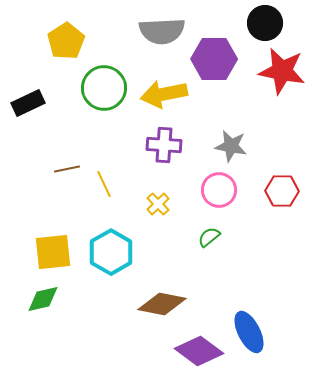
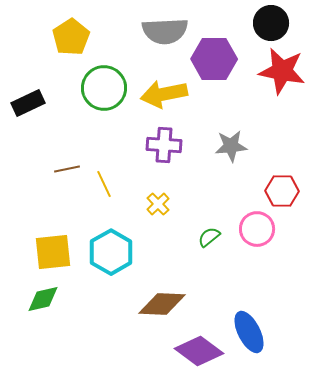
black circle: moved 6 px right
gray semicircle: moved 3 px right
yellow pentagon: moved 5 px right, 4 px up
gray star: rotated 16 degrees counterclockwise
pink circle: moved 38 px right, 39 px down
brown diamond: rotated 9 degrees counterclockwise
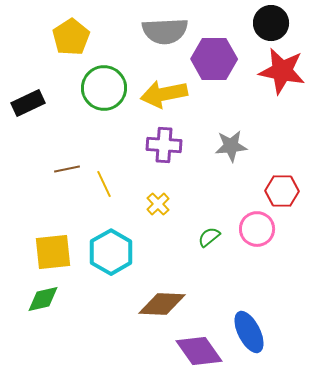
purple diamond: rotated 18 degrees clockwise
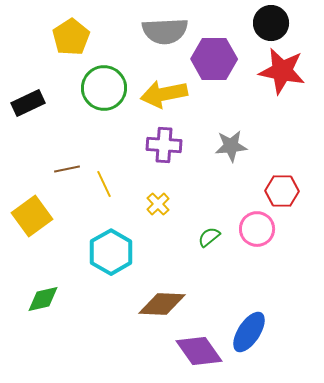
yellow square: moved 21 px left, 36 px up; rotated 30 degrees counterclockwise
blue ellipse: rotated 60 degrees clockwise
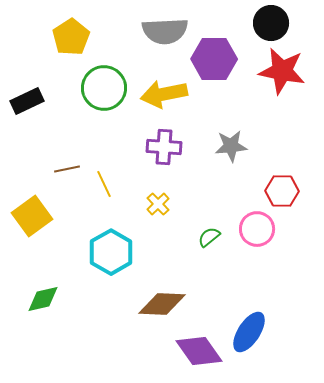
black rectangle: moved 1 px left, 2 px up
purple cross: moved 2 px down
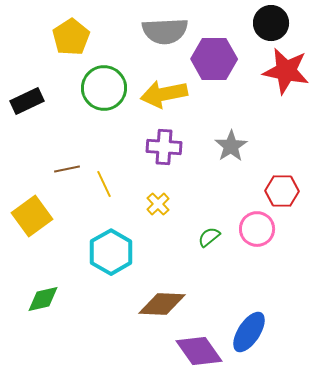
red star: moved 4 px right
gray star: rotated 28 degrees counterclockwise
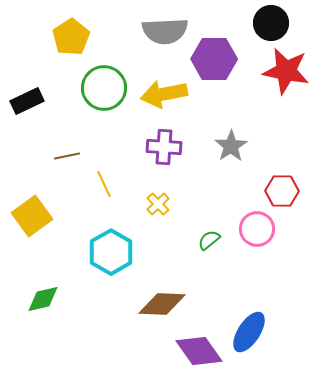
brown line: moved 13 px up
green semicircle: moved 3 px down
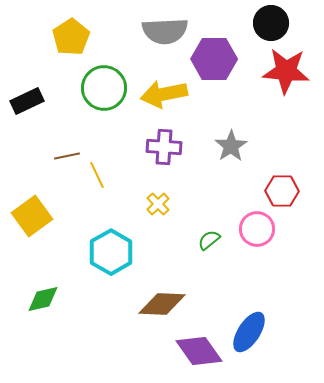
red star: rotated 6 degrees counterclockwise
yellow line: moved 7 px left, 9 px up
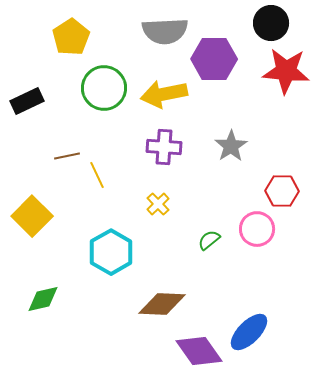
yellow square: rotated 9 degrees counterclockwise
blue ellipse: rotated 12 degrees clockwise
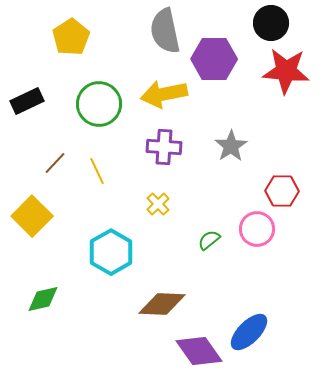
gray semicircle: rotated 81 degrees clockwise
green circle: moved 5 px left, 16 px down
brown line: moved 12 px left, 7 px down; rotated 35 degrees counterclockwise
yellow line: moved 4 px up
